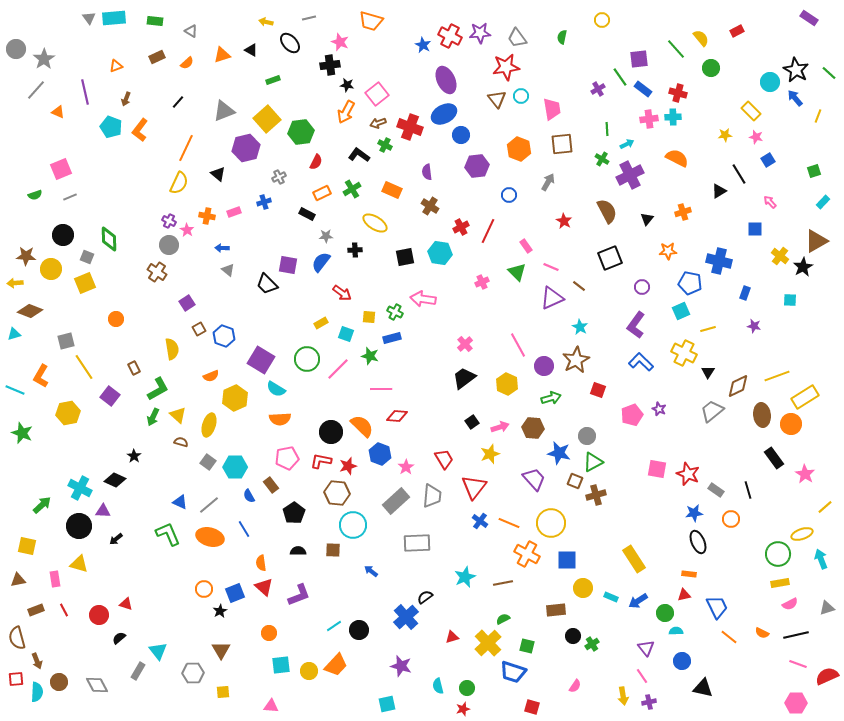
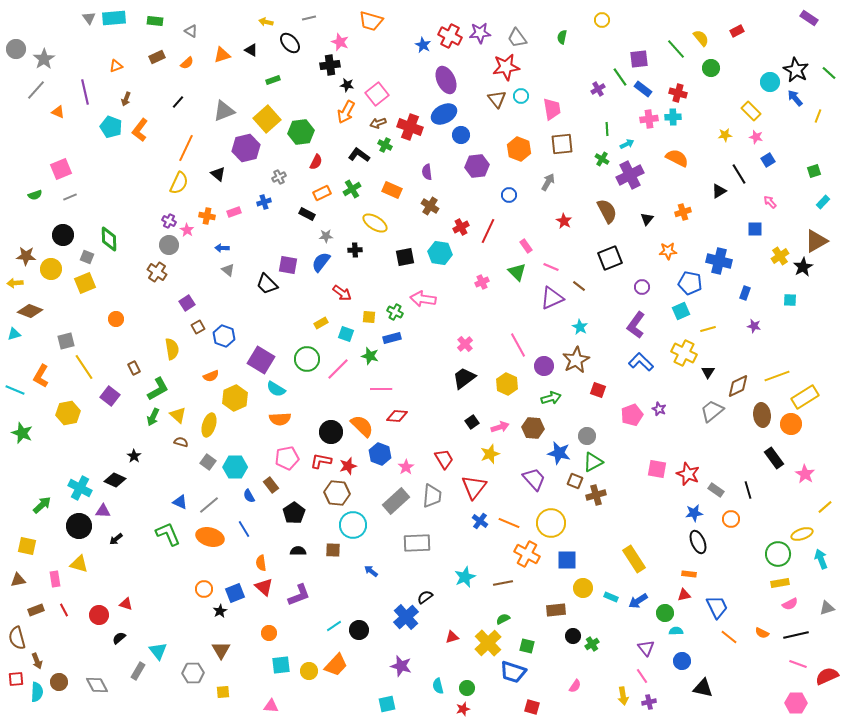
yellow cross at (780, 256): rotated 18 degrees clockwise
brown square at (199, 329): moved 1 px left, 2 px up
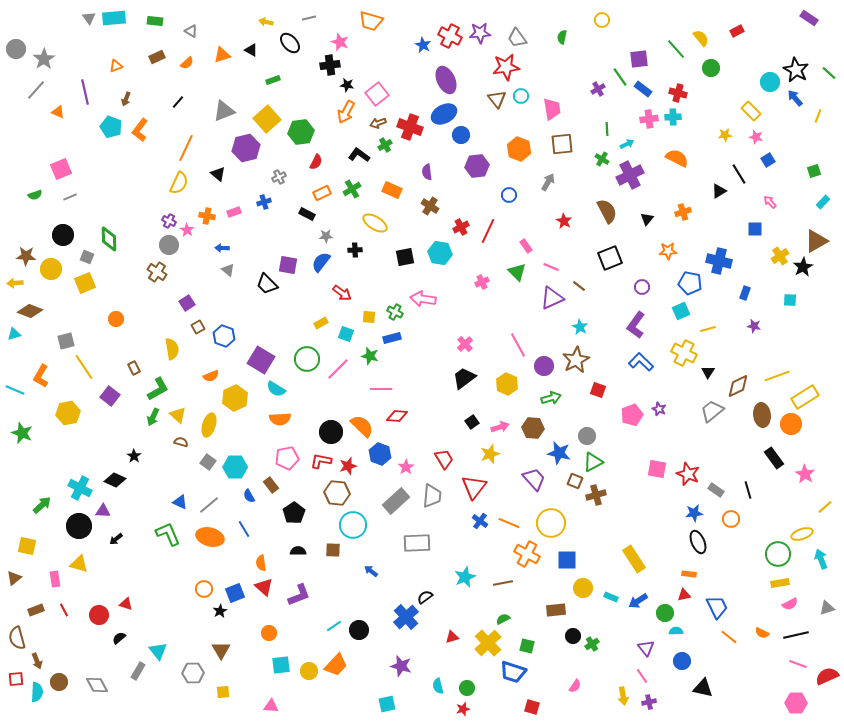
green cross at (385, 145): rotated 32 degrees clockwise
brown triangle at (18, 580): moved 4 px left, 2 px up; rotated 28 degrees counterclockwise
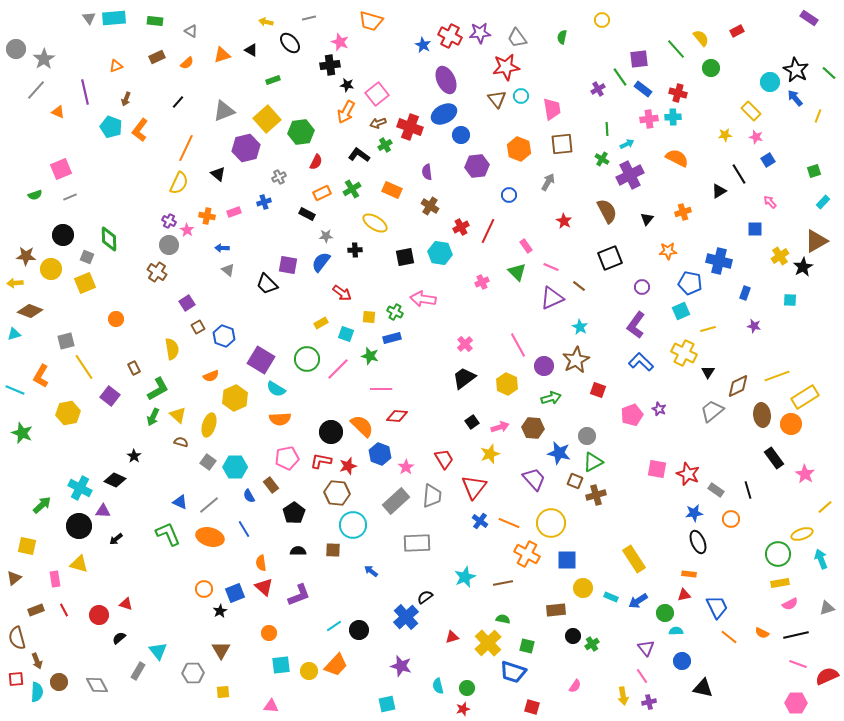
green semicircle at (503, 619): rotated 40 degrees clockwise
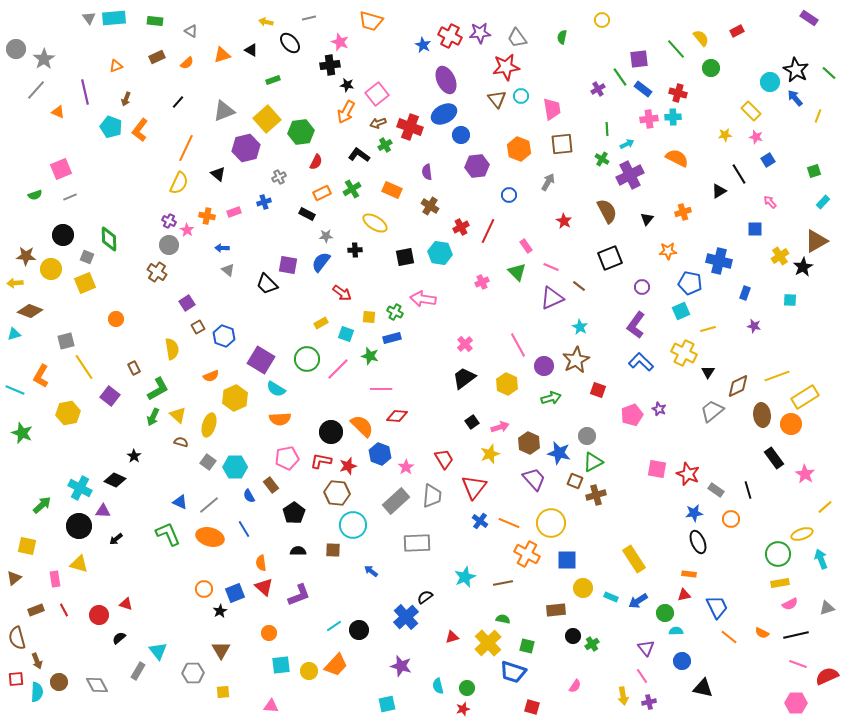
brown hexagon at (533, 428): moved 4 px left, 15 px down; rotated 20 degrees clockwise
